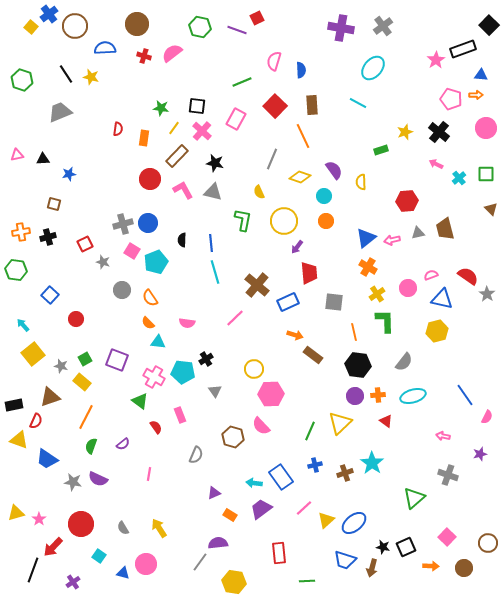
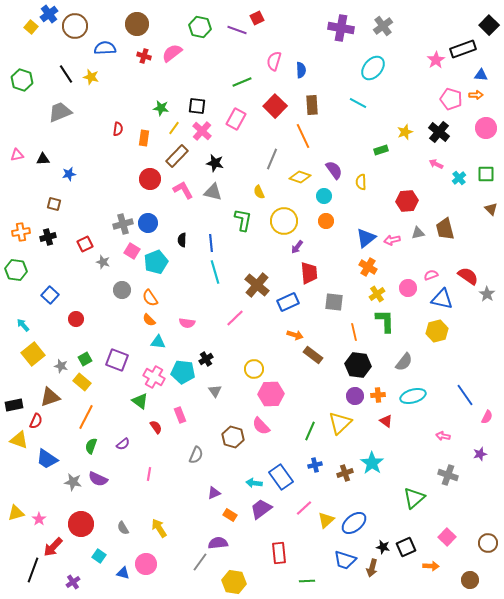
orange semicircle at (148, 323): moved 1 px right, 3 px up
brown circle at (464, 568): moved 6 px right, 12 px down
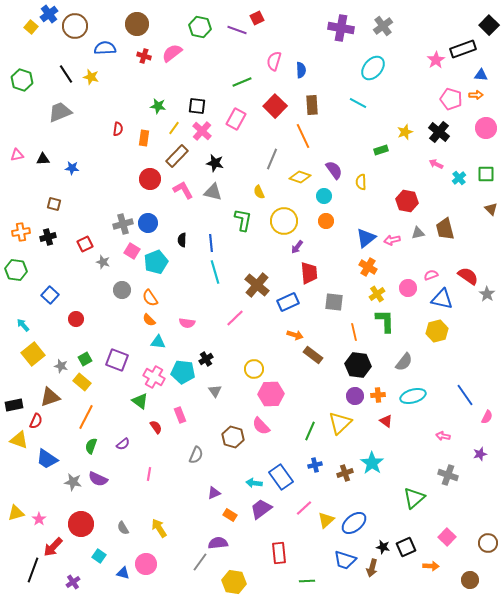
green star at (161, 108): moved 3 px left, 2 px up
blue star at (69, 174): moved 3 px right, 6 px up; rotated 16 degrees clockwise
red hexagon at (407, 201): rotated 15 degrees clockwise
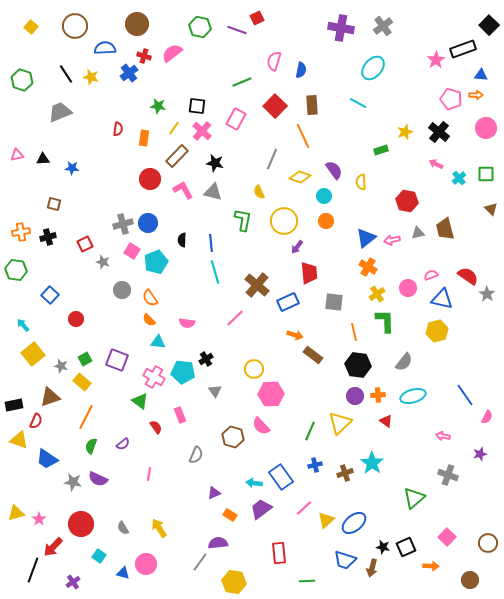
blue cross at (49, 14): moved 80 px right, 59 px down
blue semicircle at (301, 70): rotated 14 degrees clockwise
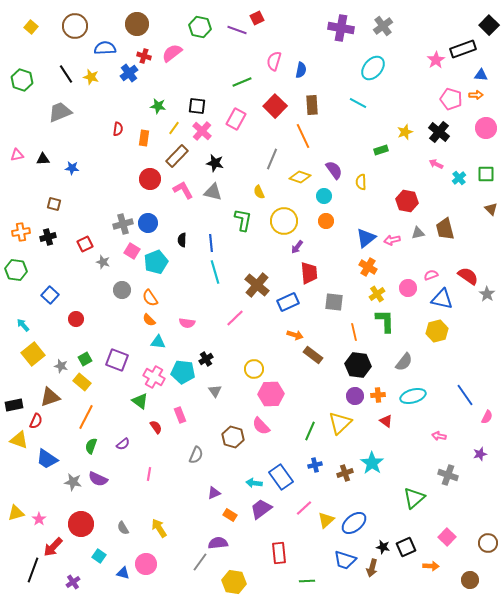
pink arrow at (443, 436): moved 4 px left
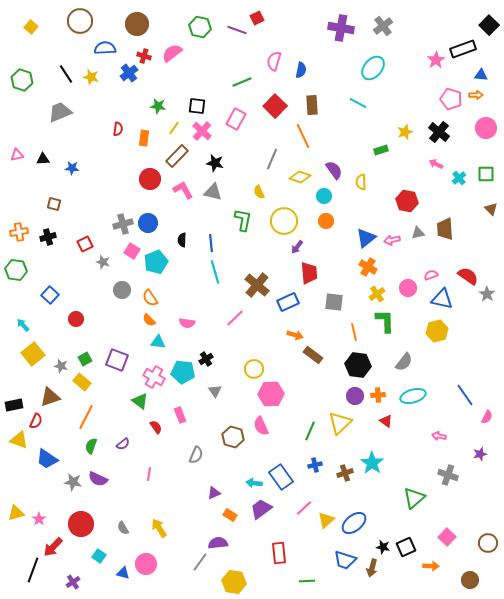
brown circle at (75, 26): moved 5 px right, 5 px up
brown trapezoid at (445, 229): rotated 10 degrees clockwise
orange cross at (21, 232): moved 2 px left
pink semicircle at (261, 426): rotated 18 degrees clockwise
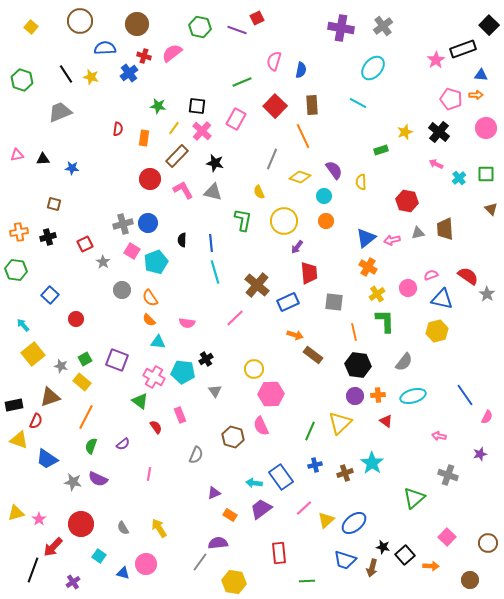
gray star at (103, 262): rotated 16 degrees clockwise
black square at (406, 547): moved 1 px left, 8 px down; rotated 18 degrees counterclockwise
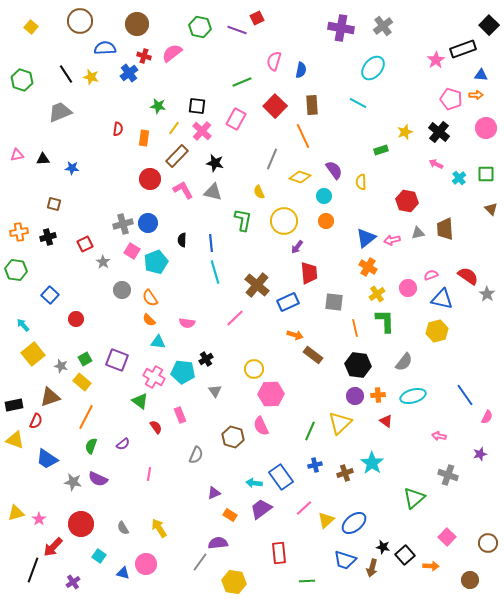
orange line at (354, 332): moved 1 px right, 4 px up
yellow triangle at (19, 440): moved 4 px left
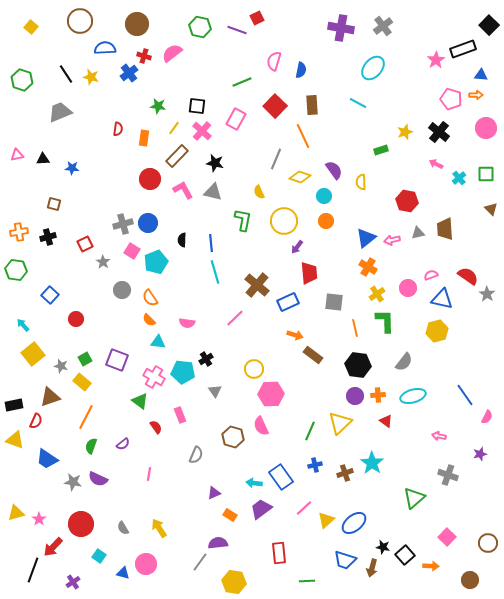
gray line at (272, 159): moved 4 px right
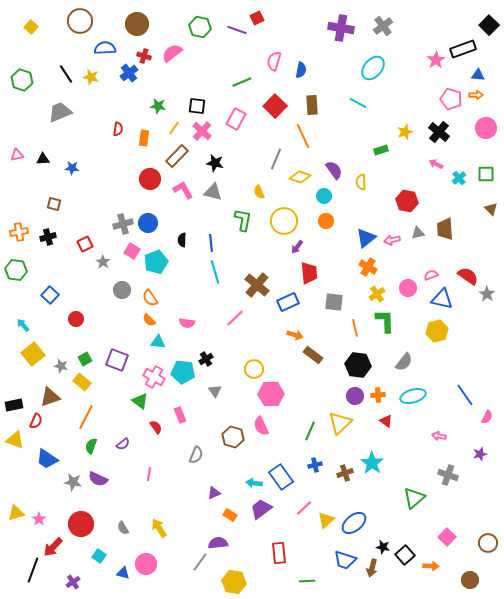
blue triangle at (481, 75): moved 3 px left
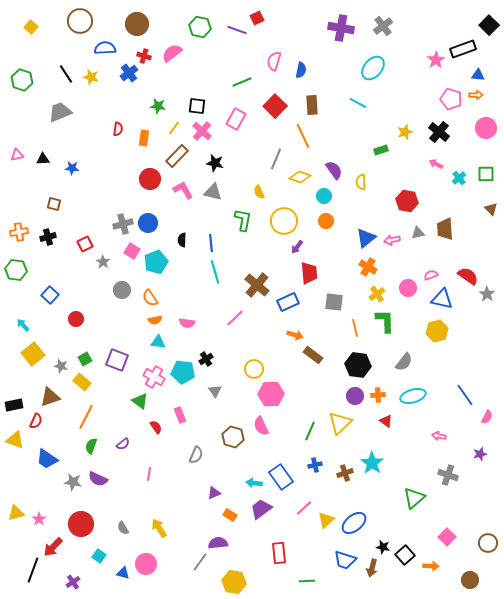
orange semicircle at (149, 320): moved 6 px right; rotated 56 degrees counterclockwise
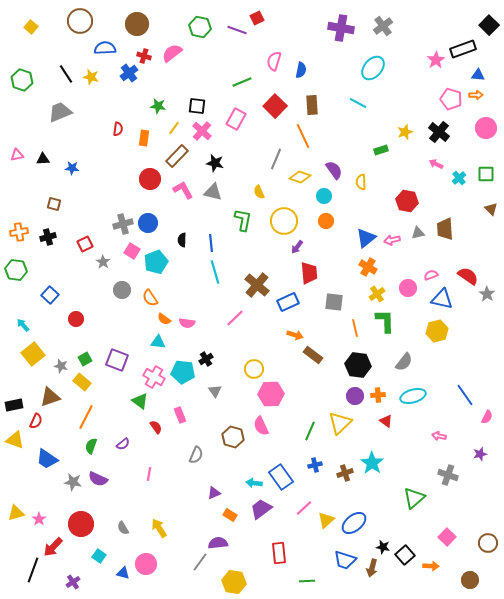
orange semicircle at (155, 320): moved 9 px right, 1 px up; rotated 48 degrees clockwise
